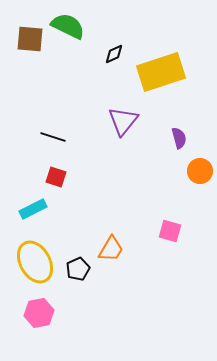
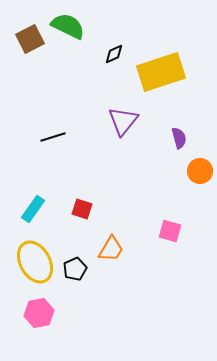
brown square: rotated 32 degrees counterclockwise
black line: rotated 35 degrees counterclockwise
red square: moved 26 px right, 32 px down
cyan rectangle: rotated 28 degrees counterclockwise
black pentagon: moved 3 px left
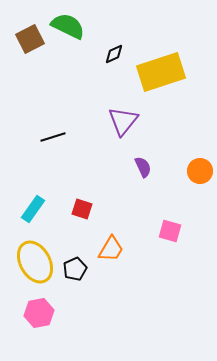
purple semicircle: moved 36 px left, 29 px down; rotated 10 degrees counterclockwise
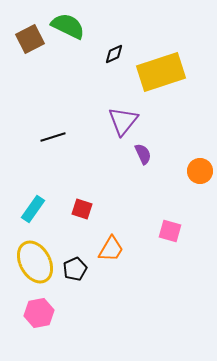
purple semicircle: moved 13 px up
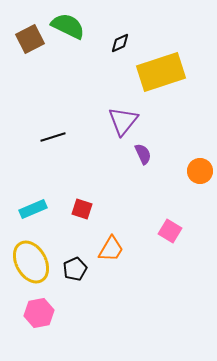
black diamond: moved 6 px right, 11 px up
cyan rectangle: rotated 32 degrees clockwise
pink square: rotated 15 degrees clockwise
yellow ellipse: moved 4 px left
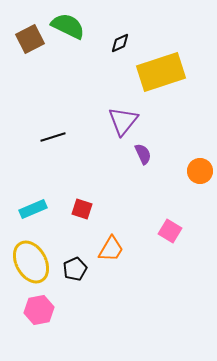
pink hexagon: moved 3 px up
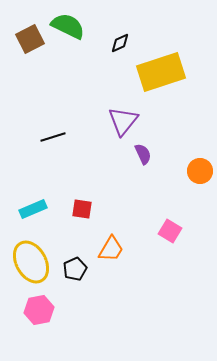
red square: rotated 10 degrees counterclockwise
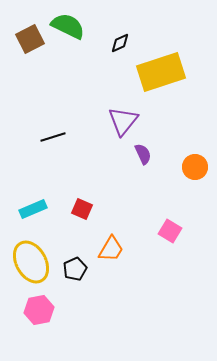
orange circle: moved 5 px left, 4 px up
red square: rotated 15 degrees clockwise
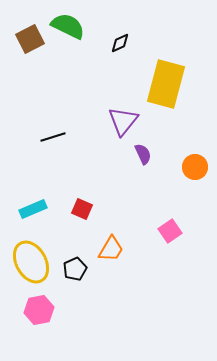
yellow rectangle: moved 5 px right, 12 px down; rotated 57 degrees counterclockwise
pink square: rotated 25 degrees clockwise
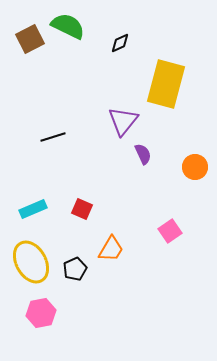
pink hexagon: moved 2 px right, 3 px down
